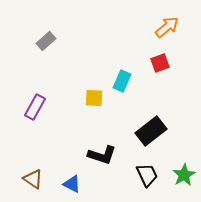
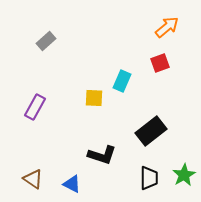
black trapezoid: moved 2 px right, 3 px down; rotated 25 degrees clockwise
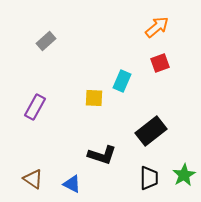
orange arrow: moved 10 px left
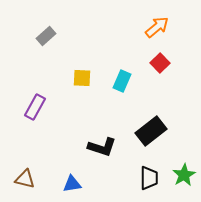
gray rectangle: moved 5 px up
red square: rotated 24 degrees counterclockwise
yellow square: moved 12 px left, 20 px up
black L-shape: moved 8 px up
brown triangle: moved 8 px left; rotated 20 degrees counterclockwise
blue triangle: rotated 36 degrees counterclockwise
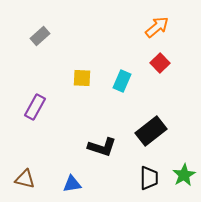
gray rectangle: moved 6 px left
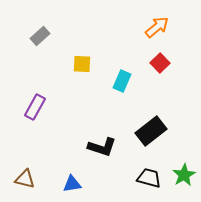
yellow square: moved 14 px up
black trapezoid: rotated 75 degrees counterclockwise
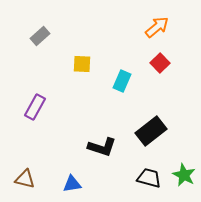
green star: rotated 15 degrees counterclockwise
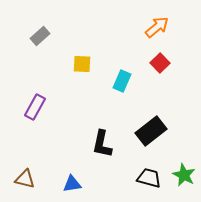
black L-shape: moved 3 px up; rotated 84 degrees clockwise
